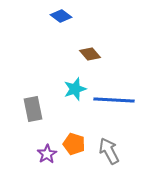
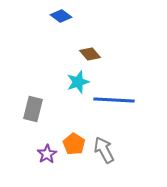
cyan star: moved 3 px right, 7 px up
gray rectangle: rotated 25 degrees clockwise
orange pentagon: rotated 15 degrees clockwise
gray arrow: moved 5 px left, 1 px up
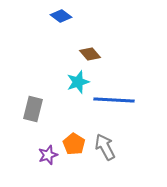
gray arrow: moved 1 px right, 3 px up
purple star: moved 1 px right, 1 px down; rotated 12 degrees clockwise
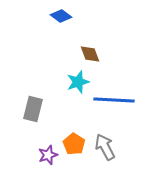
brown diamond: rotated 20 degrees clockwise
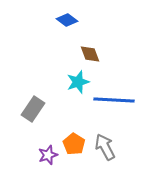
blue diamond: moved 6 px right, 4 px down
gray rectangle: rotated 20 degrees clockwise
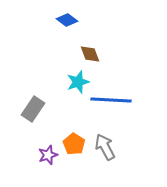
blue line: moved 3 px left
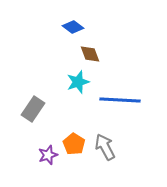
blue diamond: moved 6 px right, 7 px down
blue line: moved 9 px right
